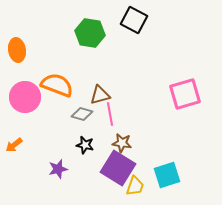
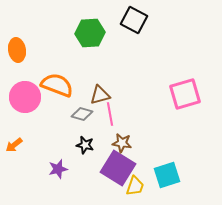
green hexagon: rotated 12 degrees counterclockwise
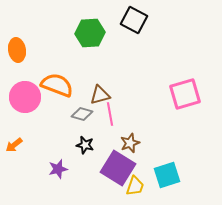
brown star: moved 8 px right; rotated 30 degrees counterclockwise
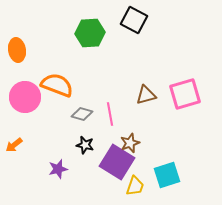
brown triangle: moved 46 px right
purple square: moved 1 px left, 6 px up
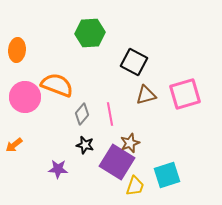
black square: moved 42 px down
orange ellipse: rotated 15 degrees clockwise
gray diamond: rotated 65 degrees counterclockwise
purple star: rotated 18 degrees clockwise
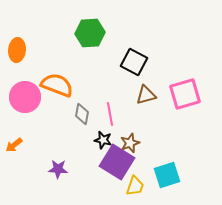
gray diamond: rotated 30 degrees counterclockwise
black star: moved 18 px right, 5 px up
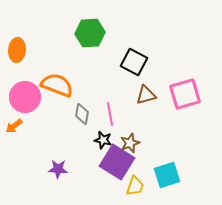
orange arrow: moved 19 px up
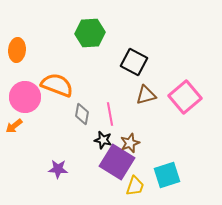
pink square: moved 3 px down; rotated 24 degrees counterclockwise
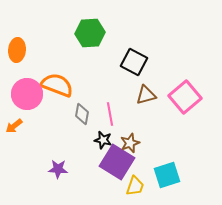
pink circle: moved 2 px right, 3 px up
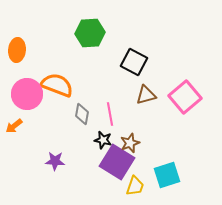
purple star: moved 3 px left, 8 px up
